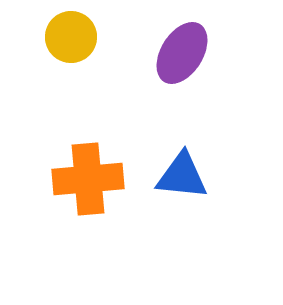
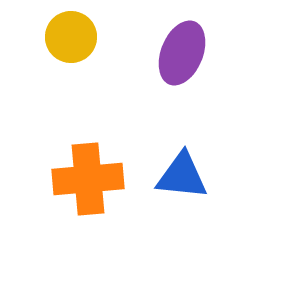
purple ellipse: rotated 10 degrees counterclockwise
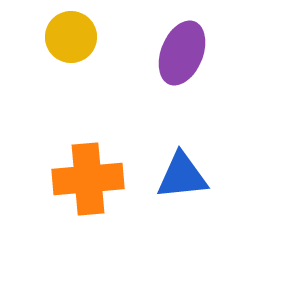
blue triangle: rotated 12 degrees counterclockwise
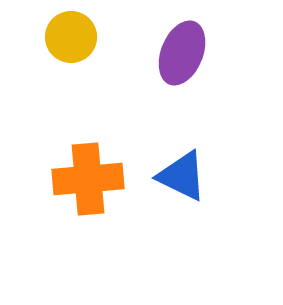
blue triangle: rotated 32 degrees clockwise
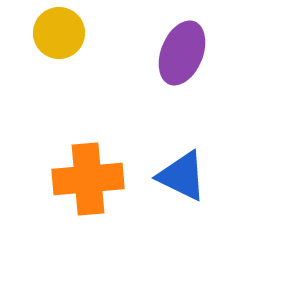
yellow circle: moved 12 px left, 4 px up
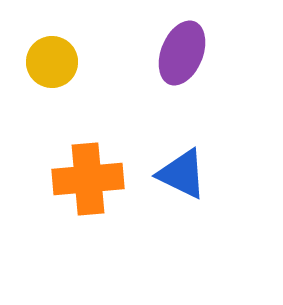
yellow circle: moved 7 px left, 29 px down
blue triangle: moved 2 px up
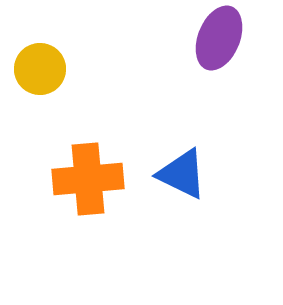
purple ellipse: moved 37 px right, 15 px up
yellow circle: moved 12 px left, 7 px down
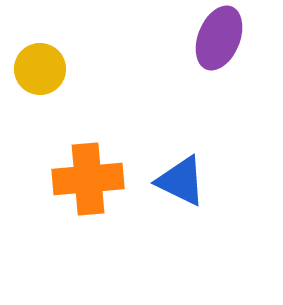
blue triangle: moved 1 px left, 7 px down
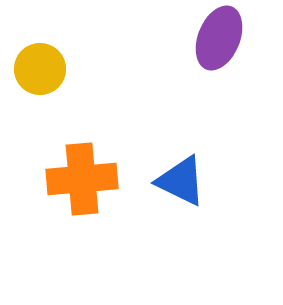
orange cross: moved 6 px left
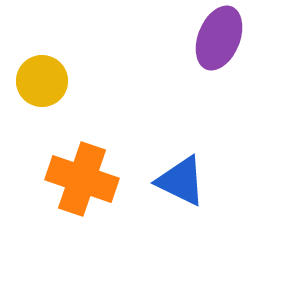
yellow circle: moved 2 px right, 12 px down
orange cross: rotated 24 degrees clockwise
